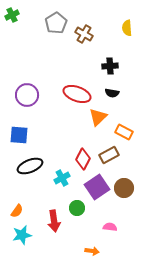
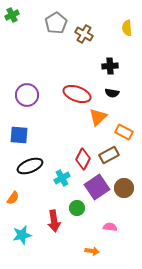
orange semicircle: moved 4 px left, 13 px up
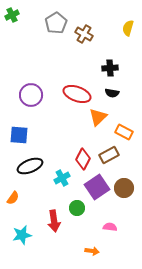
yellow semicircle: moved 1 px right; rotated 21 degrees clockwise
black cross: moved 2 px down
purple circle: moved 4 px right
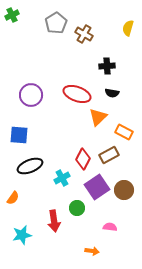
black cross: moved 3 px left, 2 px up
brown circle: moved 2 px down
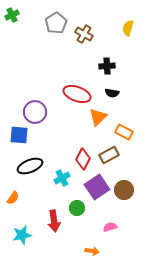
purple circle: moved 4 px right, 17 px down
pink semicircle: rotated 24 degrees counterclockwise
